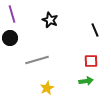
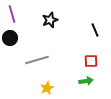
black star: rotated 28 degrees clockwise
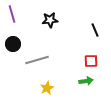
black star: rotated 14 degrees clockwise
black circle: moved 3 px right, 6 px down
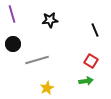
red square: rotated 32 degrees clockwise
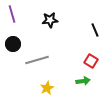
green arrow: moved 3 px left
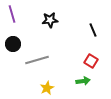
black line: moved 2 px left
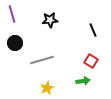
black circle: moved 2 px right, 1 px up
gray line: moved 5 px right
